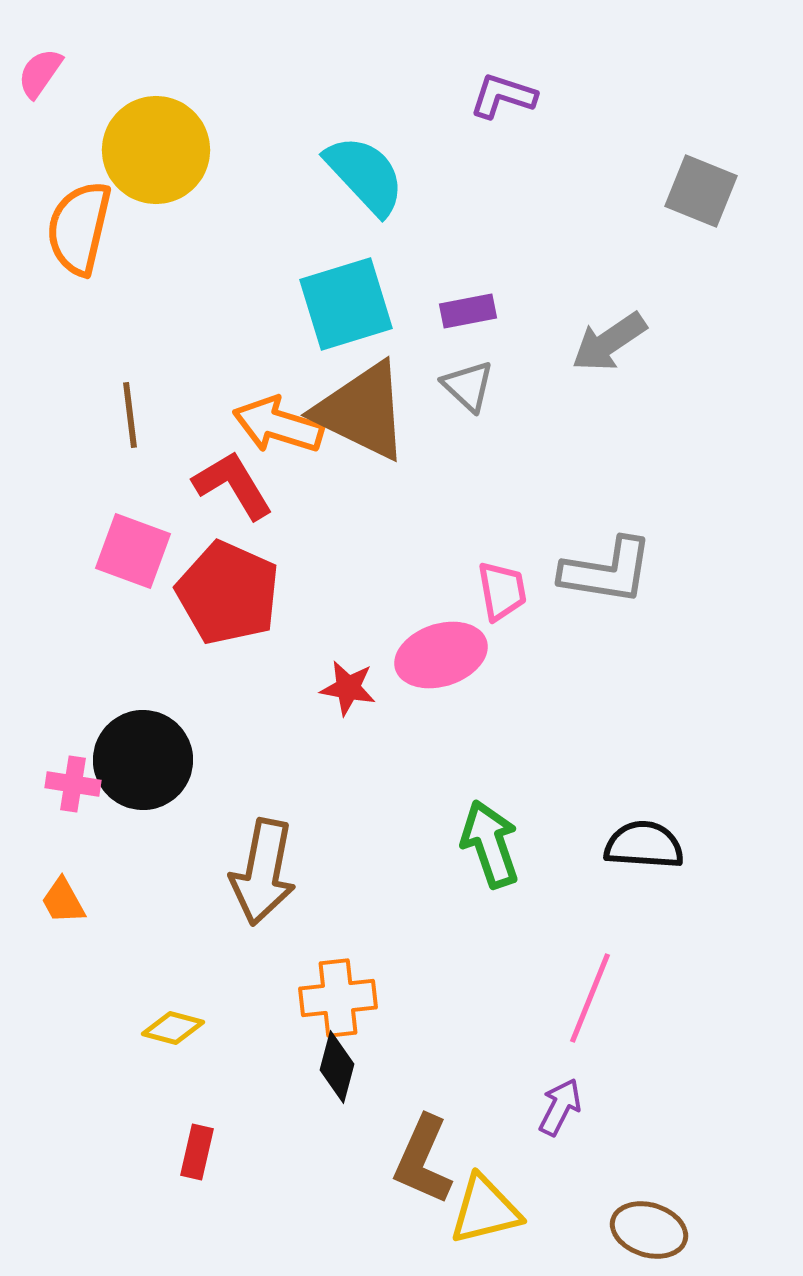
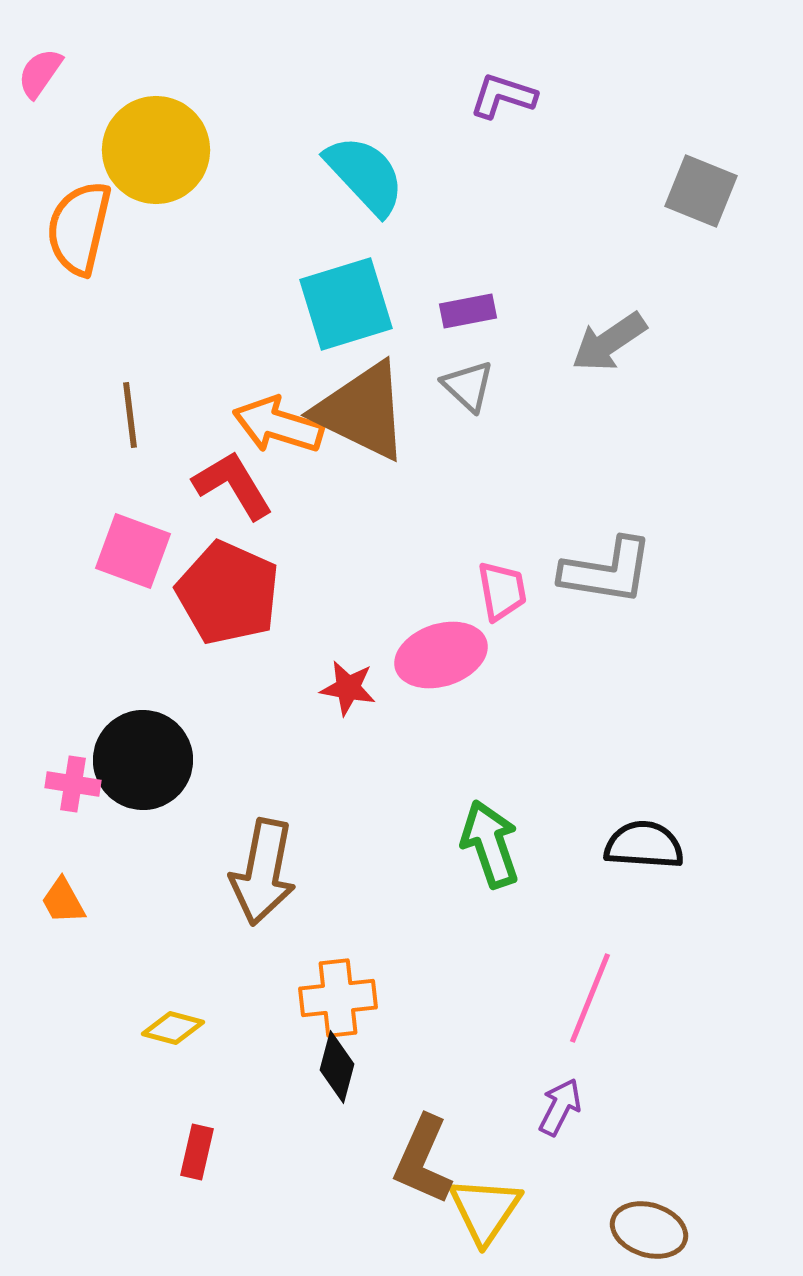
yellow triangle: rotated 42 degrees counterclockwise
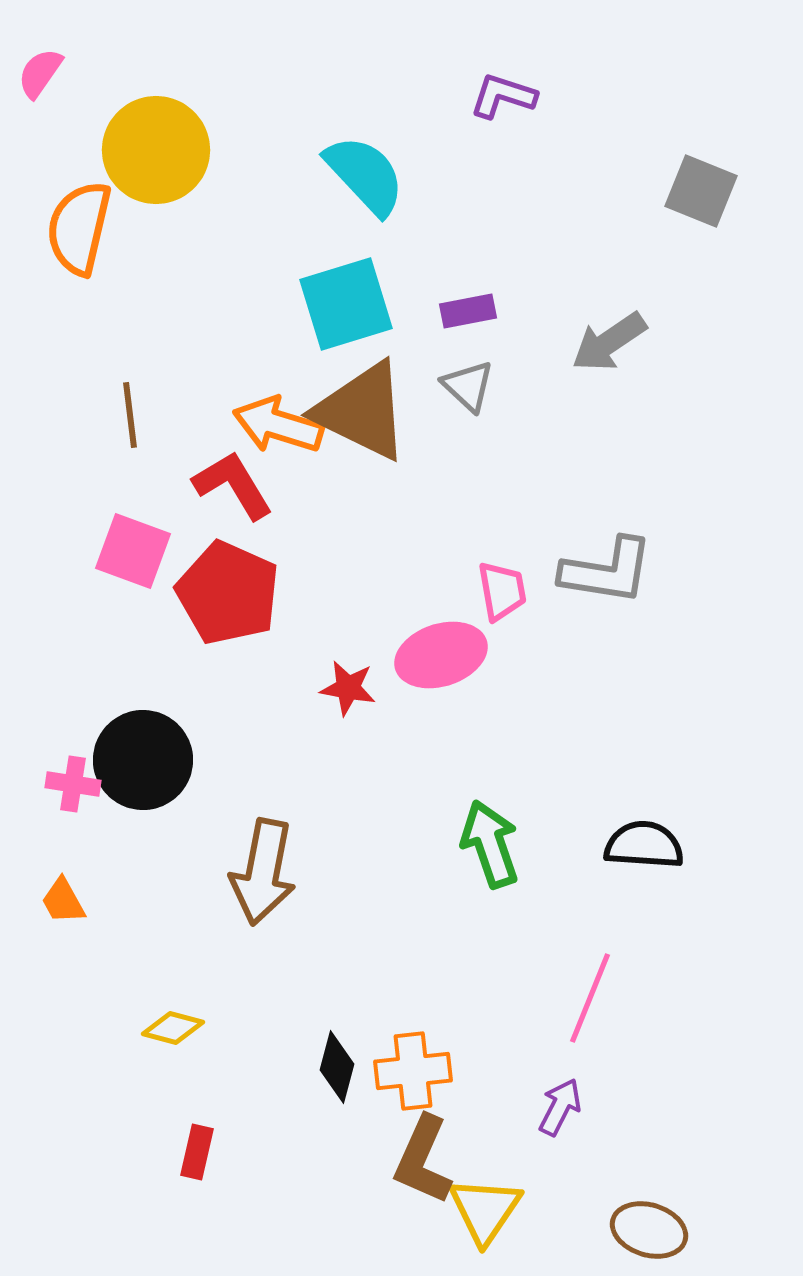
orange cross: moved 75 px right, 73 px down
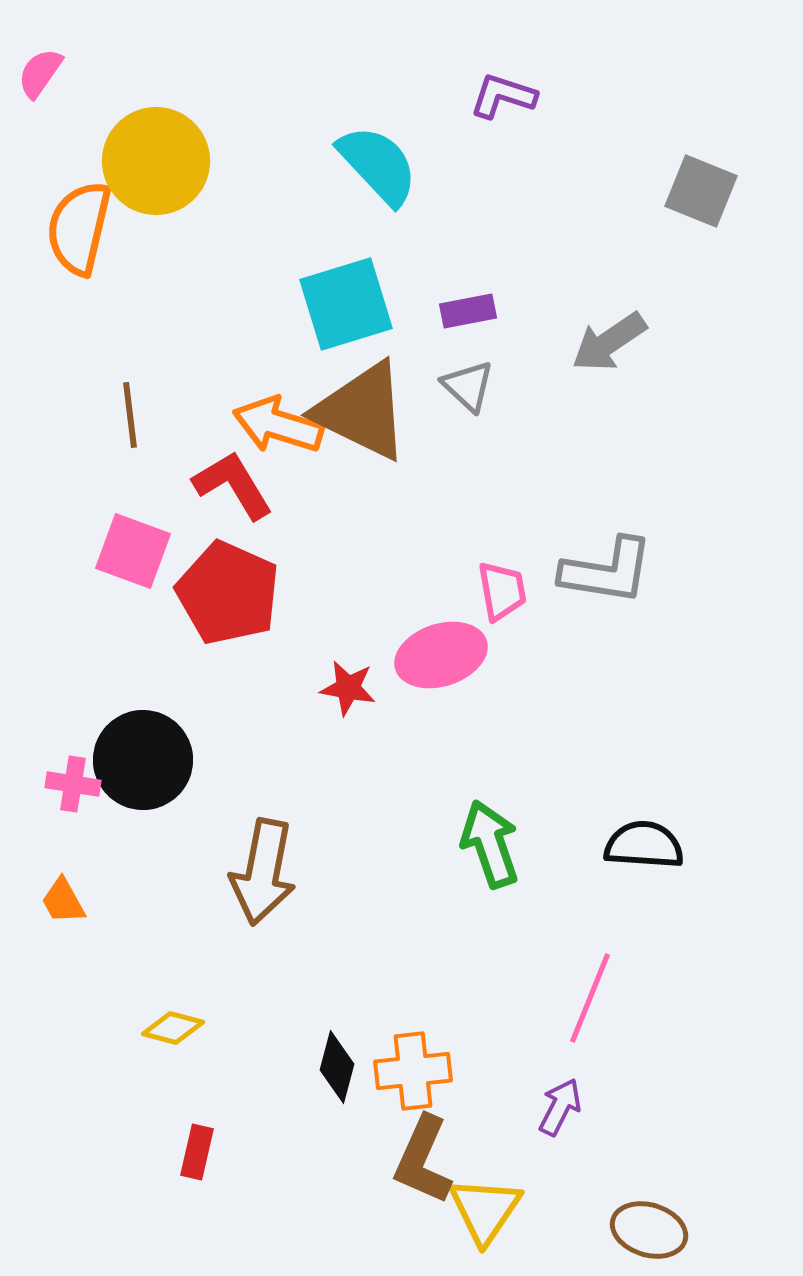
yellow circle: moved 11 px down
cyan semicircle: moved 13 px right, 10 px up
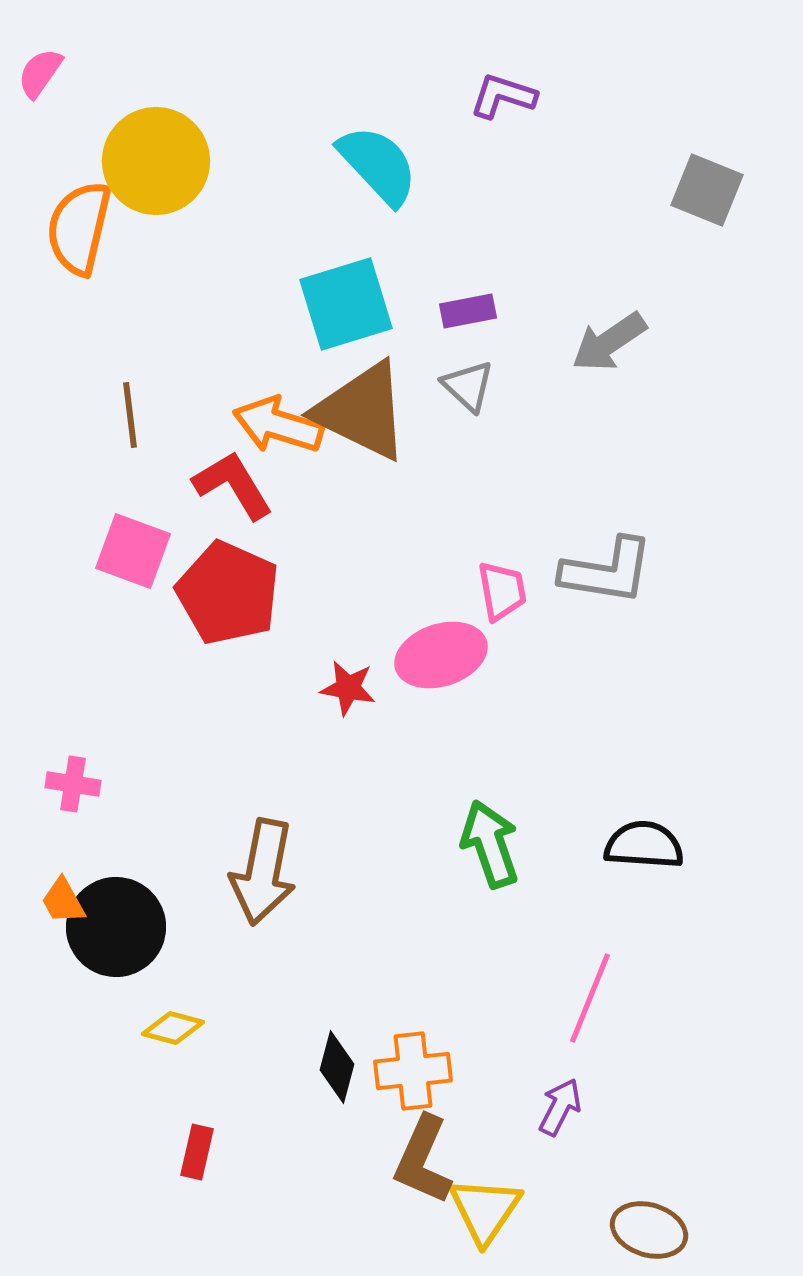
gray square: moved 6 px right, 1 px up
black circle: moved 27 px left, 167 px down
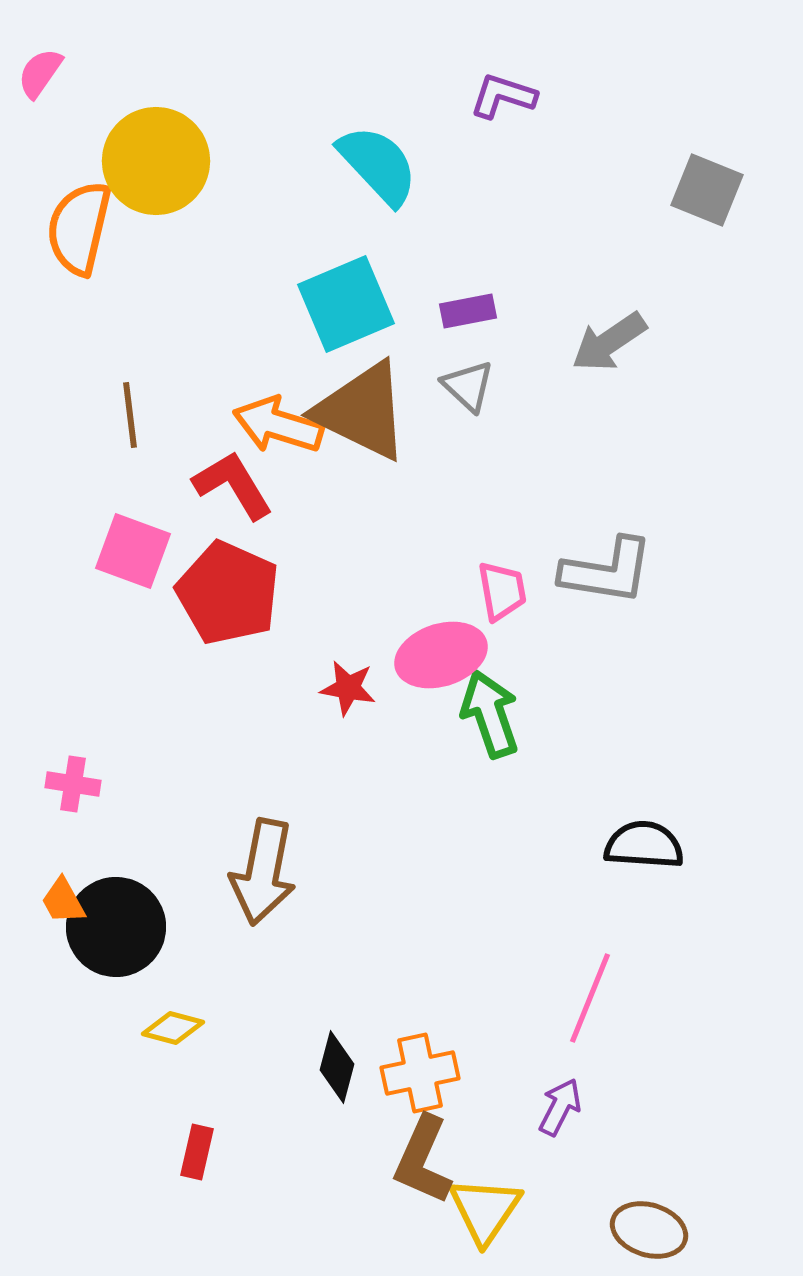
cyan square: rotated 6 degrees counterclockwise
green arrow: moved 130 px up
orange cross: moved 7 px right, 2 px down; rotated 6 degrees counterclockwise
